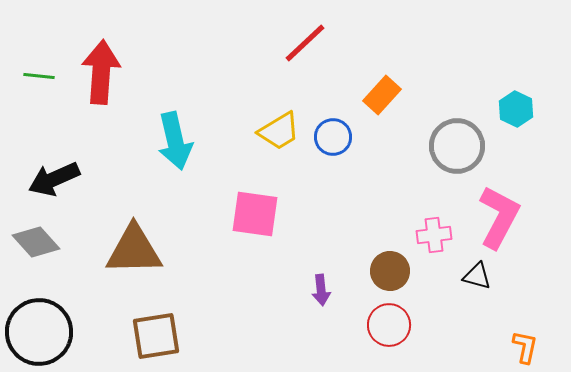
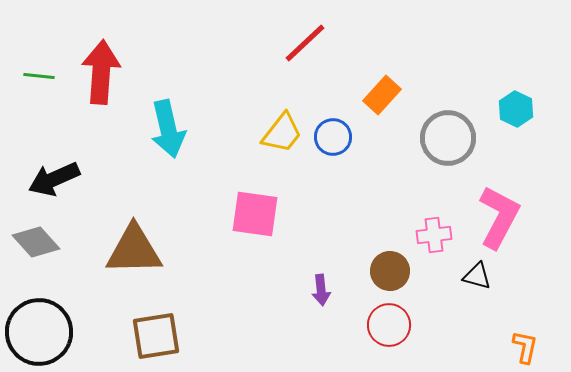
yellow trapezoid: moved 3 px right, 2 px down; rotated 21 degrees counterclockwise
cyan arrow: moved 7 px left, 12 px up
gray circle: moved 9 px left, 8 px up
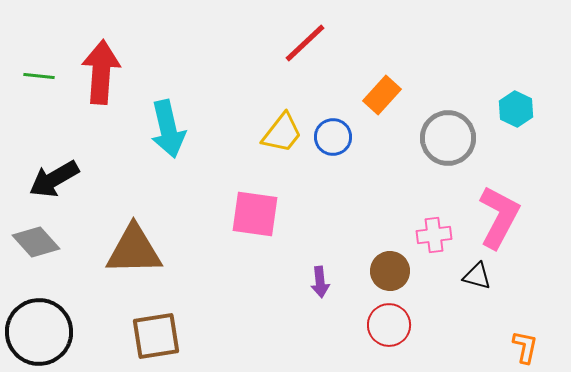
black arrow: rotated 6 degrees counterclockwise
purple arrow: moved 1 px left, 8 px up
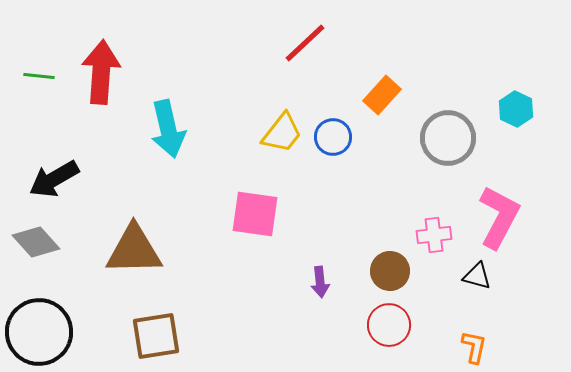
orange L-shape: moved 51 px left
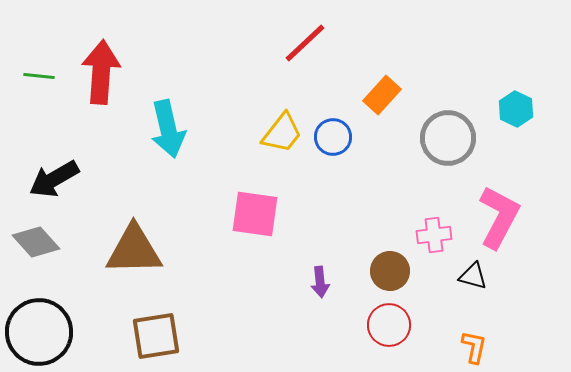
black triangle: moved 4 px left
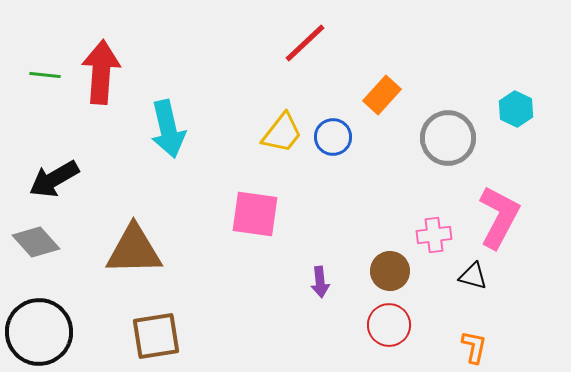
green line: moved 6 px right, 1 px up
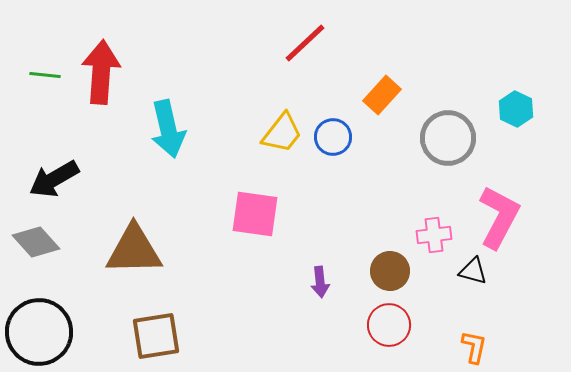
black triangle: moved 5 px up
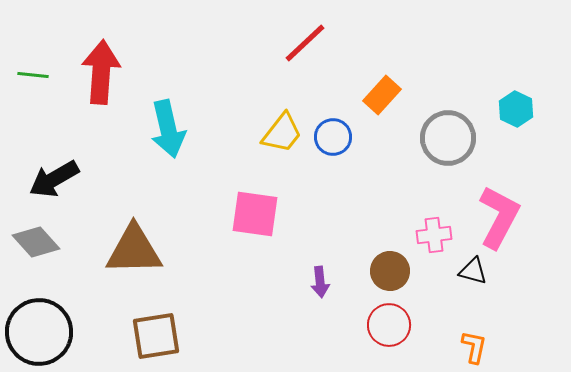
green line: moved 12 px left
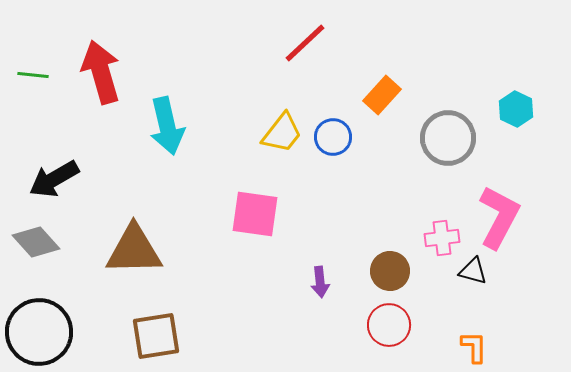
red arrow: rotated 20 degrees counterclockwise
cyan arrow: moved 1 px left, 3 px up
pink cross: moved 8 px right, 3 px down
orange L-shape: rotated 12 degrees counterclockwise
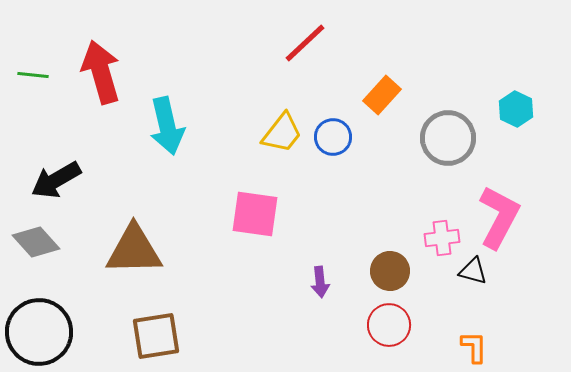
black arrow: moved 2 px right, 1 px down
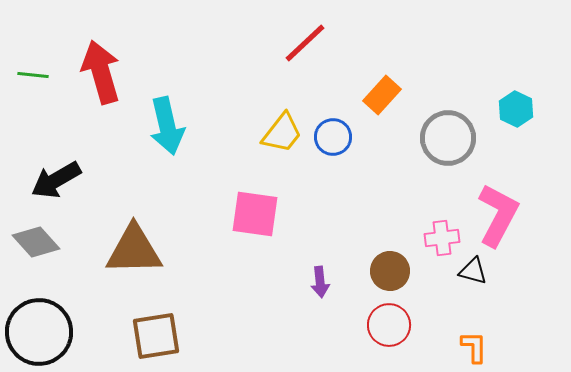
pink L-shape: moved 1 px left, 2 px up
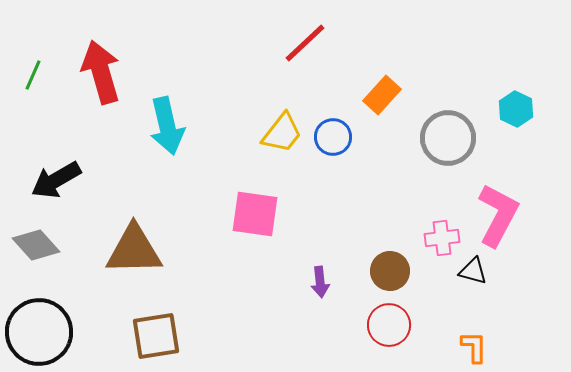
green line: rotated 72 degrees counterclockwise
gray diamond: moved 3 px down
